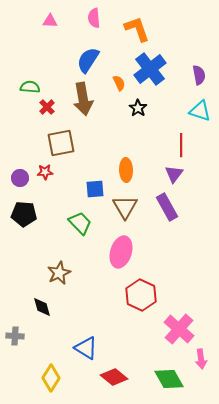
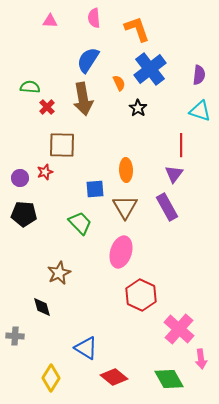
purple semicircle: rotated 18 degrees clockwise
brown square: moved 1 px right, 2 px down; rotated 12 degrees clockwise
red star: rotated 14 degrees counterclockwise
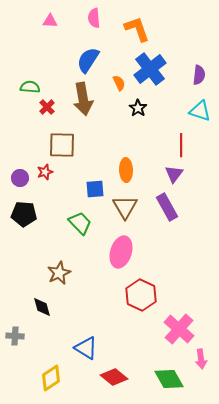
yellow diamond: rotated 24 degrees clockwise
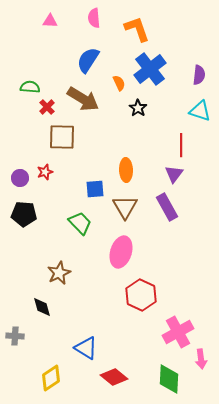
brown arrow: rotated 48 degrees counterclockwise
brown square: moved 8 px up
pink cross: moved 1 px left, 3 px down; rotated 20 degrees clockwise
green diamond: rotated 32 degrees clockwise
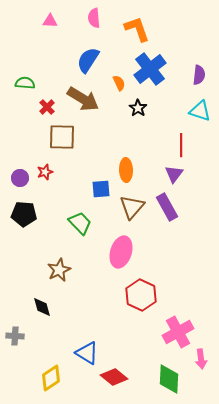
green semicircle: moved 5 px left, 4 px up
blue square: moved 6 px right
brown triangle: moved 7 px right; rotated 12 degrees clockwise
brown star: moved 3 px up
blue triangle: moved 1 px right, 5 px down
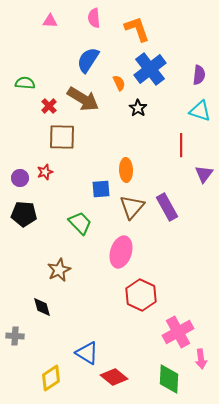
red cross: moved 2 px right, 1 px up
purple triangle: moved 30 px right
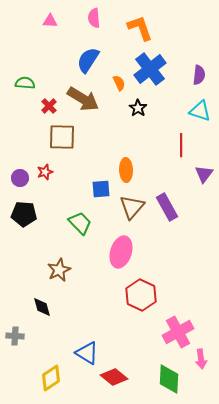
orange L-shape: moved 3 px right, 1 px up
